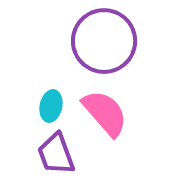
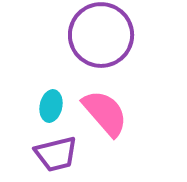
purple circle: moved 3 px left, 6 px up
purple trapezoid: rotated 84 degrees counterclockwise
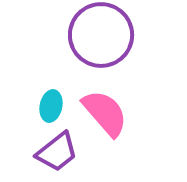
purple trapezoid: moved 1 px right, 2 px up; rotated 24 degrees counterclockwise
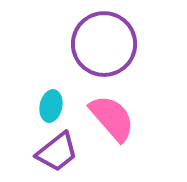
purple circle: moved 3 px right, 9 px down
pink semicircle: moved 7 px right, 5 px down
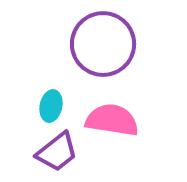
purple circle: moved 1 px left
pink semicircle: moved 2 px down; rotated 40 degrees counterclockwise
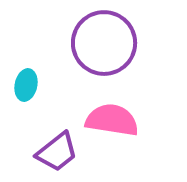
purple circle: moved 1 px right, 1 px up
cyan ellipse: moved 25 px left, 21 px up
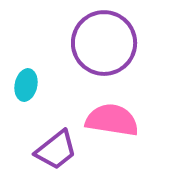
purple trapezoid: moved 1 px left, 2 px up
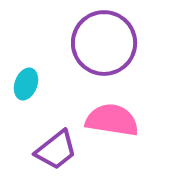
cyan ellipse: moved 1 px up; rotated 8 degrees clockwise
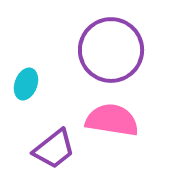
purple circle: moved 7 px right, 7 px down
purple trapezoid: moved 2 px left, 1 px up
